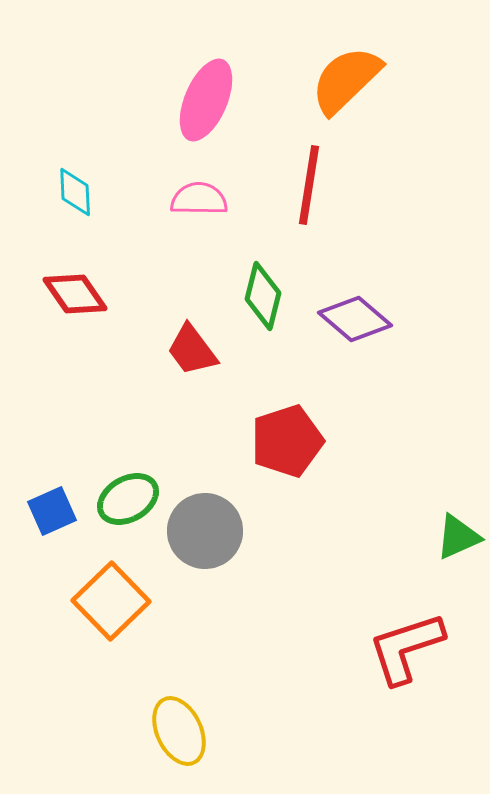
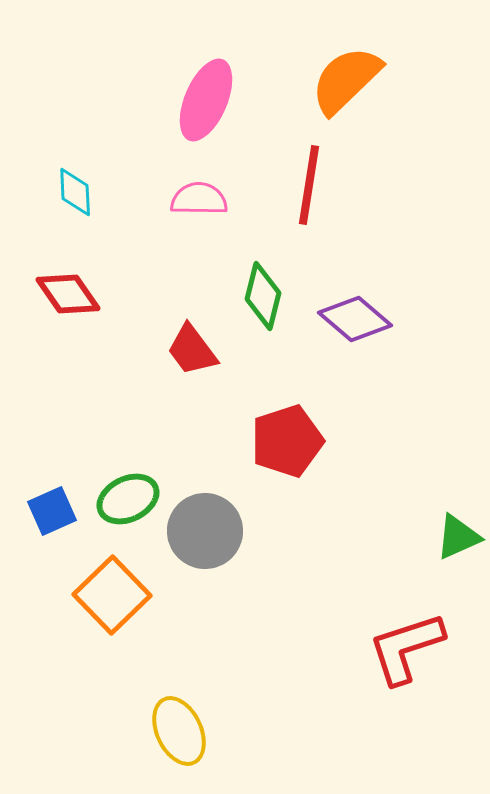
red diamond: moved 7 px left
green ellipse: rotated 4 degrees clockwise
orange square: moved 1 px right, 6 px up
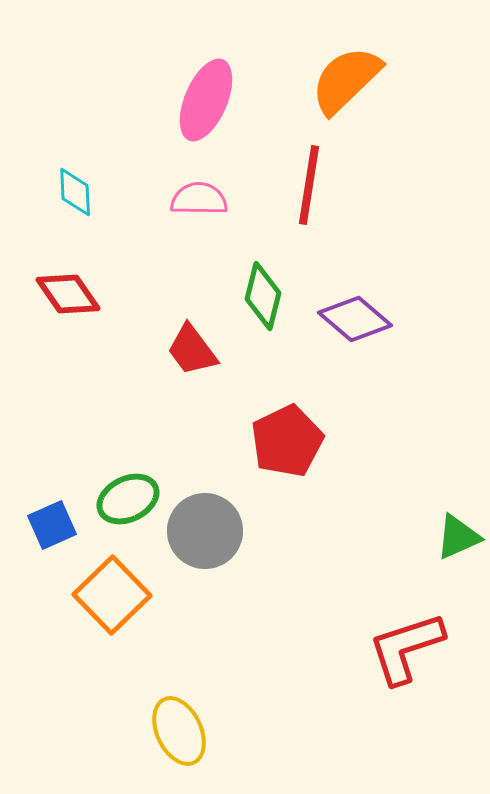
red pentagon: rotated 8 degrees counterclockwise
blue square: moved 14 px down
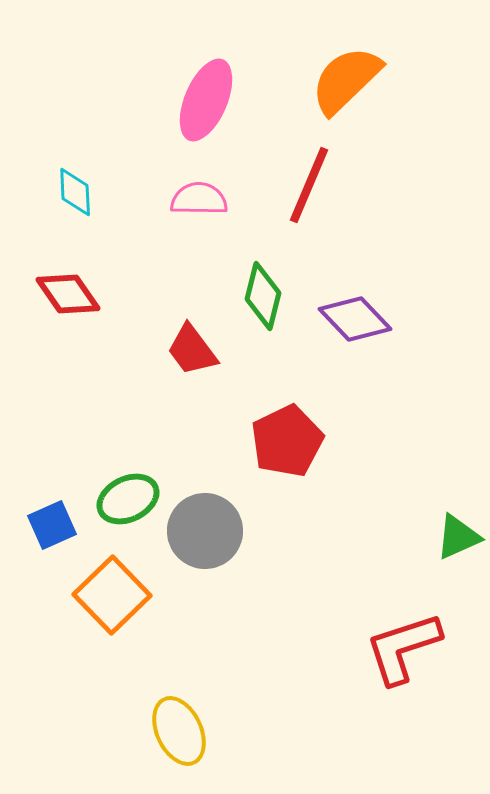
red line: rotated 14 degrees clockwise
purple diamond: rotated 6 degrees clockwise
red L-shape: moved 3 px left
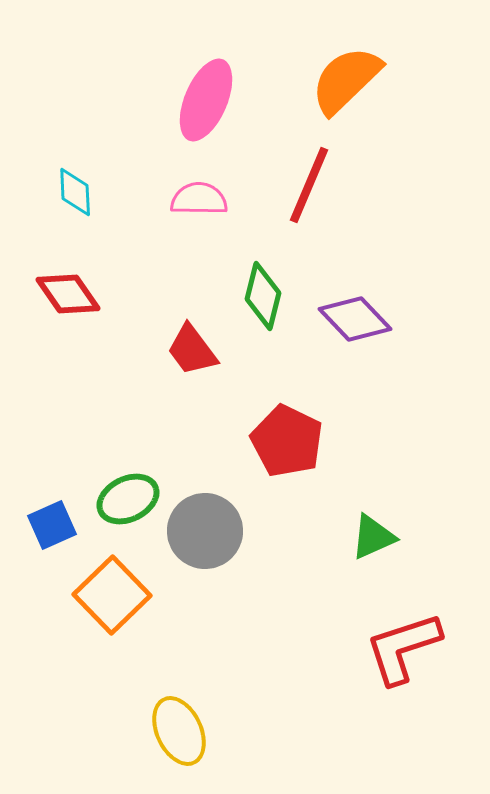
red pentagon: rotated 20 degrees counterclockwise
green triangle: moved 85 px left
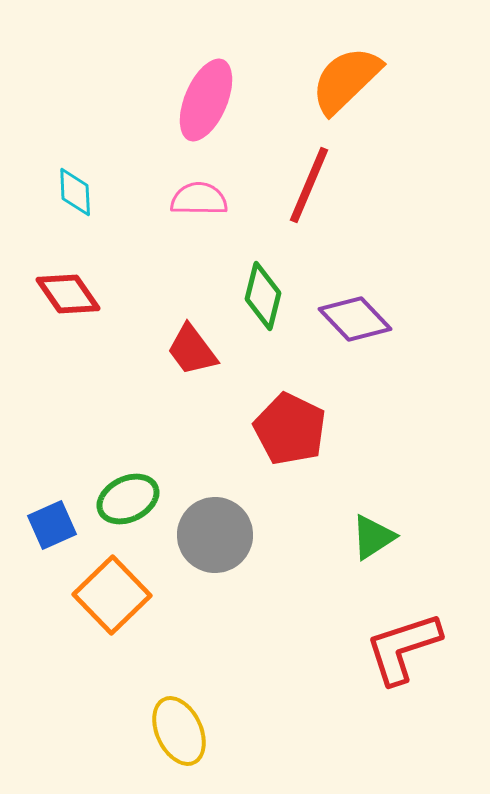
red pentagon: moved 3 px right, 12 px up
gray circle: moved 10 px right, 4 px down
green triangle: rotated 9 degrees counterclockwise
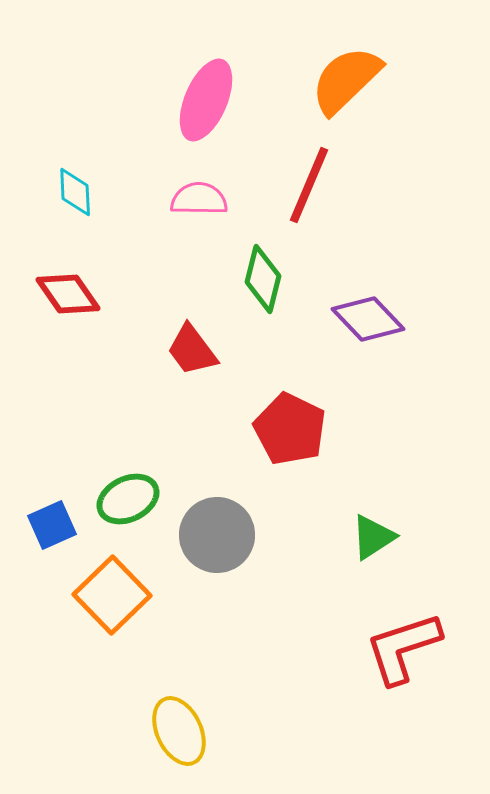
green diamond: moved 17 px up
purple diamond: moved 13 px right
gray circle: moved 2 px right
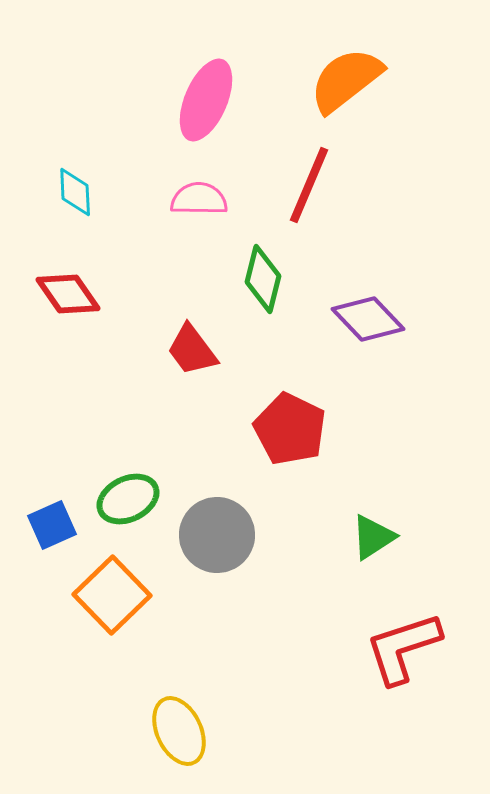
orange semicircle: rotated 6 degrees clockwise
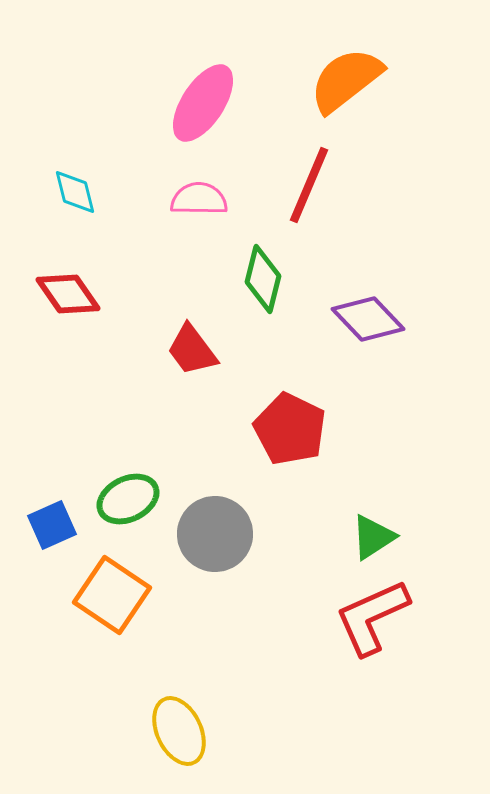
pink ellipse: moved 3 px left, 3 px down; rotated 10 degrees clockwise
cyan diamond: rotated 12 degrees counterclockwise
gray circle: moved 2 px left, 1 px up
orange square: rotated 12 degrees counterclockwise
red L-shape: moved 31 px left, 31 px up; rotated 6 degrees counterclockwise
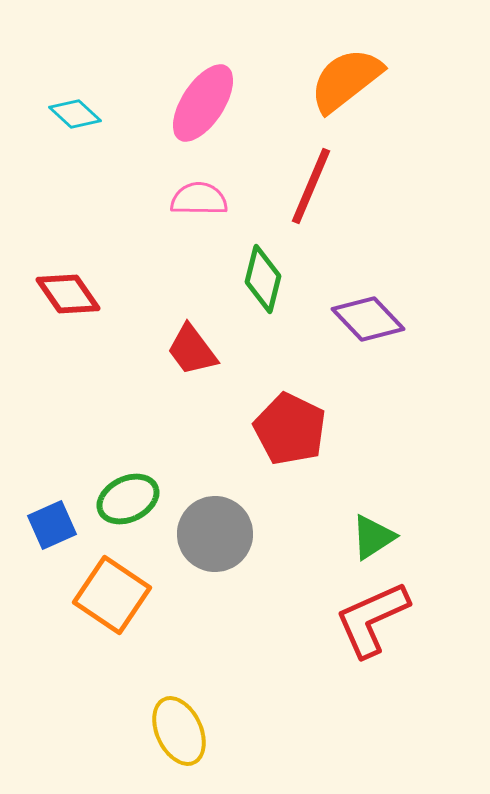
red line: moved 2 px right, 1 px down
cyan diamond: moved 78 px up; rotated 33 degrees counterclockwise
red L-shape: moved 2 px down
